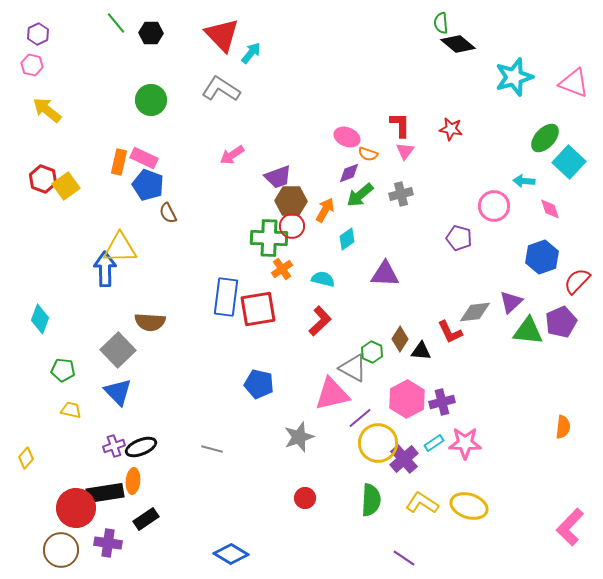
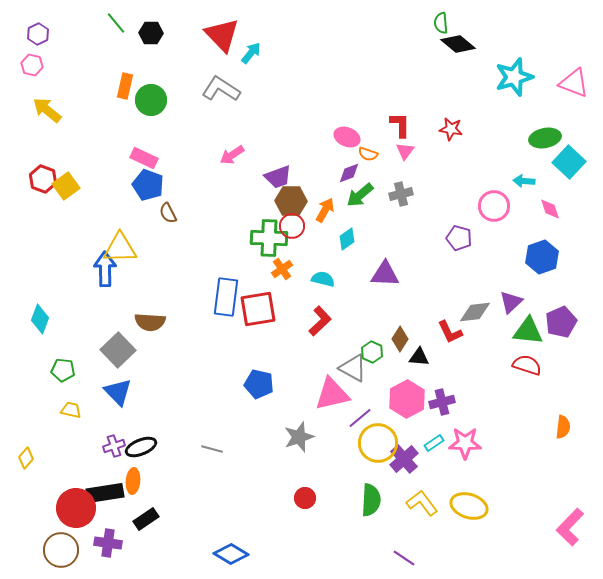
green ellipse at (545, 138): rotated 36 degrees clockwise
orange rectangle at (119, 162): moved 6 px right, 76 px up
red semicircle at (577, 281): moved 50 px left, 84 px down; rotated 64 degrees clockwise
black triangle at (421, 351): moved 2 px left, 6 px down
yellow L-shape at (422, 503): rotated 20 degrees clockwise
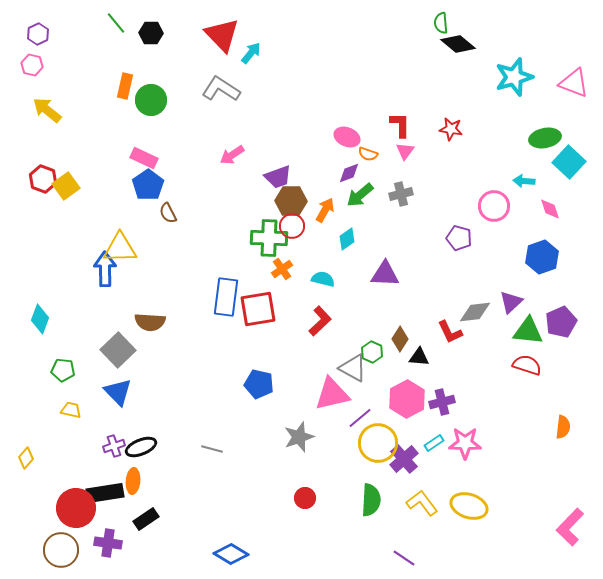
blue pentagon at (148, 185): rotated 16 degrees clockwise
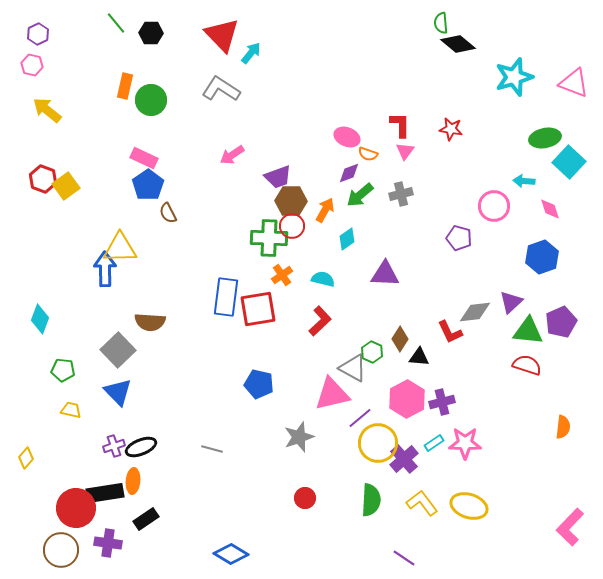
orange cross at (282, 269): moved 6 px down
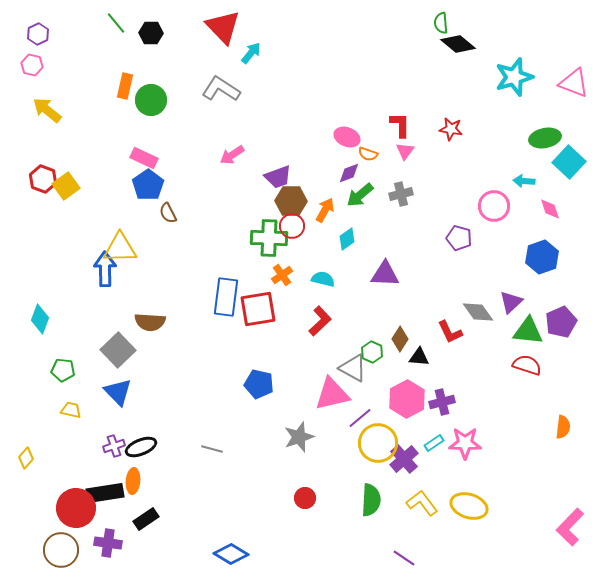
red triangle at (222, 35): moved 1 px right, 8 px up
gray diamond at (475, 312): moved 3 px right; rotated 60 degrees clockwise
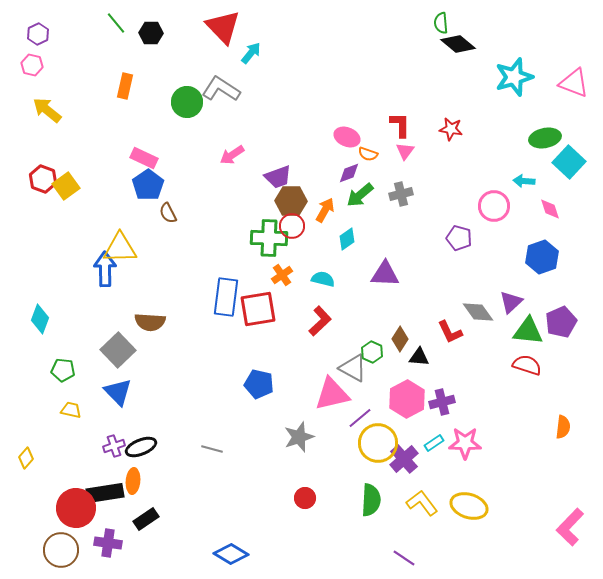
green circle at (151, 100): moved 36 px right, 2 px down
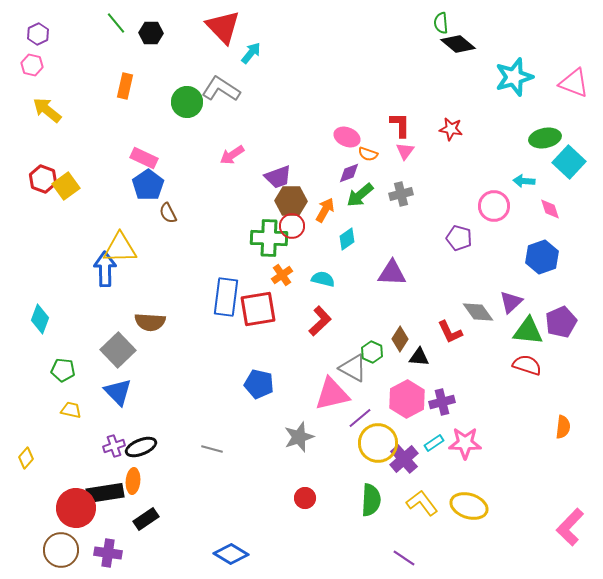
purple triangle at (385, 274): moved 7 px right, 1 px up
purple cross at (108, 543): moved 10 px down
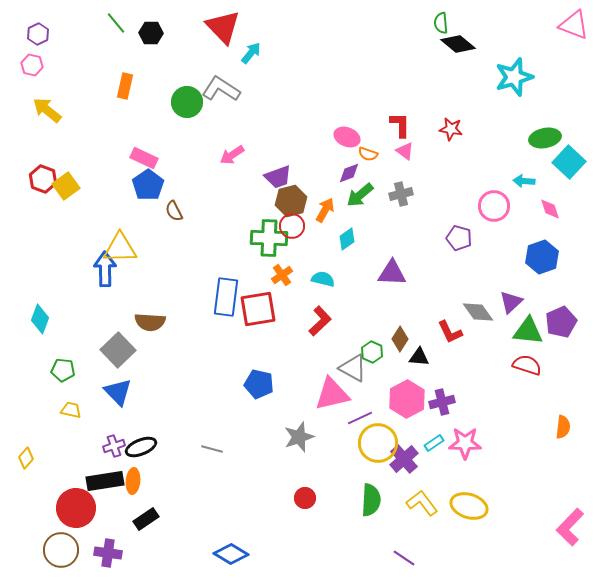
pink triangle at (574, 83): moved 58 px up
pink triangle at (405, 151): rotated 30 degrees counterclockwise
brown hexagon at (291, 201): rotated 16 degrees counterclockwise
brown semicircle at (168, 213): moved 6 px right, 2 px up
purple line at (360, 418): rotated 15 degrees clockwise
black rectangle at (105, 493): moved 12 px up
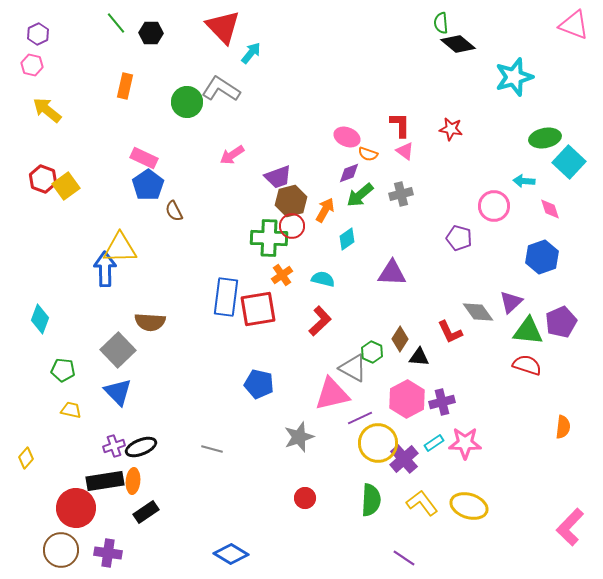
black rectangle at (146, 519): moved 7 px up
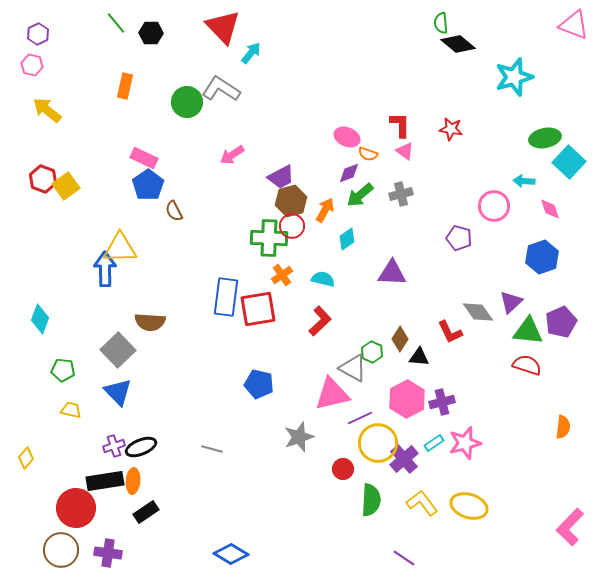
purple trapezoid at (278, 177): moved 3 px right; rotated 8 degrees counterclockwise
pink star at (465, 443): rotated 16 degrees counterclockwise
red circle at (305, 498): moved 38 px right, 29 px up
